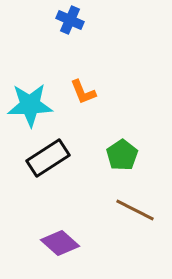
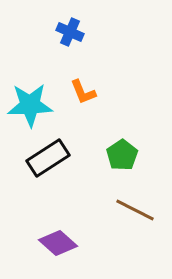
blue cross: moved 12 px down
purple diamond: moved 2 px left
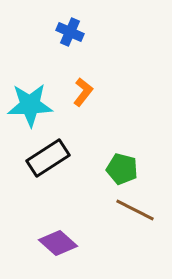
orange L-shape: rotated 120 degrees counterclockwise
green pentagon: moved 14 px down; rotated 24 degrees counterclockwise
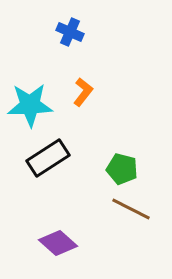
brown line: moved 4 px left, 1 px up
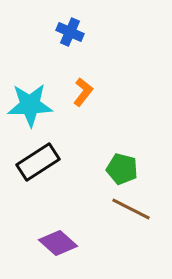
black rectangle: moved 10 px left, 4 px down
